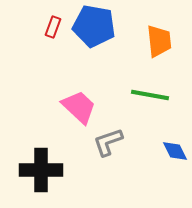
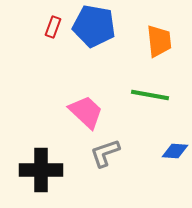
pink trapezoid: moved 7 px right, 5 px down
gray L-shape: moved 3 px left, 11 px down
blue diamond: rotated 60 degrees counterclockwise
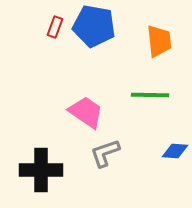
red rectangle: moved 2 px right
green line: rotated 9 degrees counterclockwise
pink trapezoid: rotated 9 degrees counterclockwise
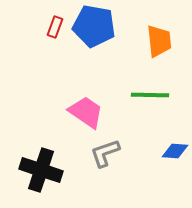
black cross: rotated 18 degrees clockwise
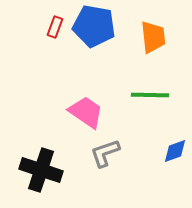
orange trapezoid: moved 6 px left, 4 px up
blue diamond: rotated 24 degrees counterclockwise
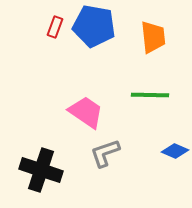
blue diamond: rotated 44 degrees clockwise
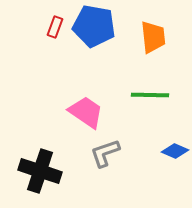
black cross: moved 1 px left, 1 px down
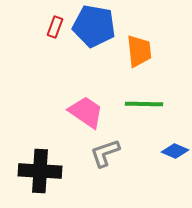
orange trapezoid: moved 14 px left, 14 px down
green line: moved 6 px left, 9 px down
black cross: rotated 15 degrees counterclockwise
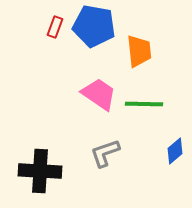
pink trapezoid: moved 13 px right, 18 px up
blue diamond: rotated 64 degrees counterclockwise
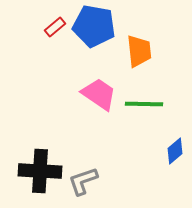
red rectangle: rotated 30 degrees clockwise
gray L-shape: moved 22 px left, 28 px down
